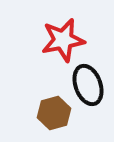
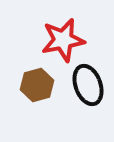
brown hexagon: moved 17 px left, 28 px up
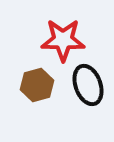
red star: rotated 12 degrees clockwise
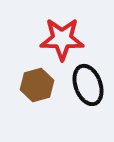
red star: moved 1 px left, 1 px up
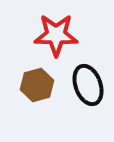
red star: moved 6 px left, 4 px up
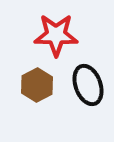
brown hexagon: rotated 12 degrees counterclockwise
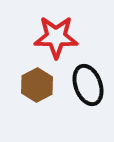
red star: moved 2 px down
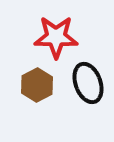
black ellipse: moved 2 px up
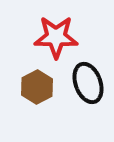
brown hexagon: moved 2 px down
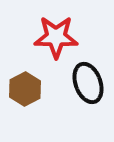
brown hexagon: moved 12 px left, 2 px down
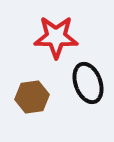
brown hexagon: moved 7 px right, 8 px down; rotated 20 degrees clockwise
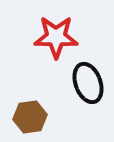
brown hexagon: moved 2 px left, 20 px down
